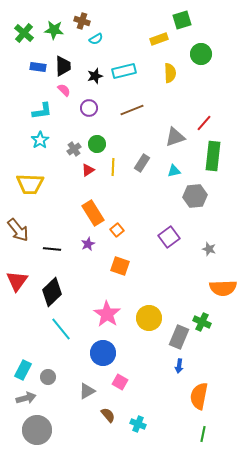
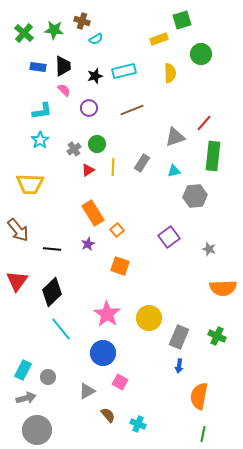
green cross at (202, 322): moved 15 px right, 14 px down
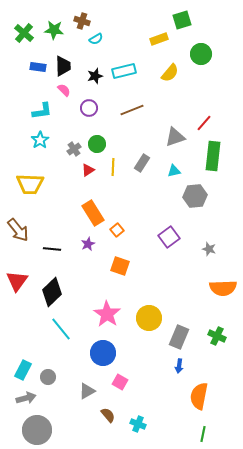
yellow semicircle at (170, 73): rotated 42 degrees clockwise
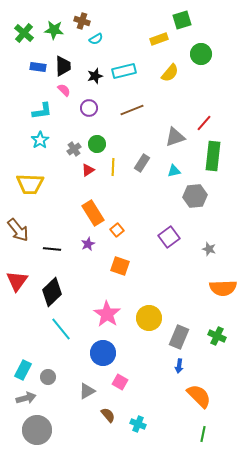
orange semicircle at (199, 396): rotated 124 degrees clockwise
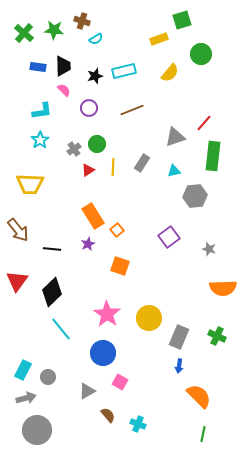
orange rectangle at (93, 213): moved 3 px down
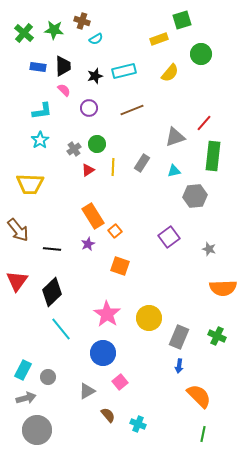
orange square at (117, 230): moved 2 px left, 1 px down
pink square at (120, 382): rotated 21 degrees clockwise
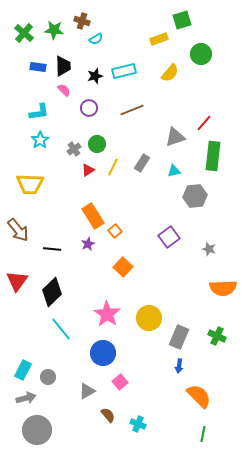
cyan L-shape at (42, 111): moved 3 px left, 1 px down
yellow line at (113, 167): rotated 24 degrees clockwise
orange square at (120, 266): moved 3 px right, 1 px down; rotated 24 degrees clockwise
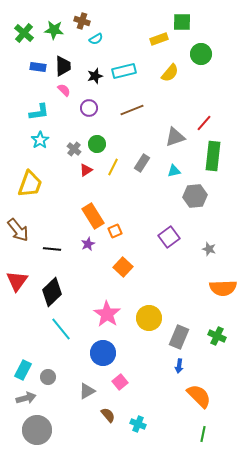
green square at (182, 20): moved 2 px down; rotated 18 degrees clockwise
gray cross at (74, 149): rotated 16 degrees counterclockwise
red triangle at (88, 170): moved 2 px left
yellow trapezoid at (30, 184): rotated 72 degrees counterclockwise
orange square at (115, 231): rotated 16 degrees clockwise
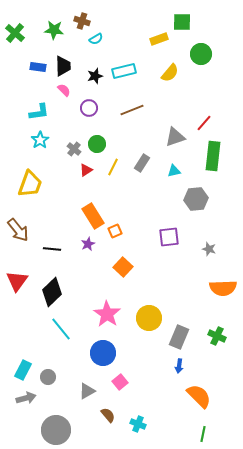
green cross at (24, 33): moved 9 px left
gray hexagon at (195, 196): moved 1 px right, 3 px down
purple square at (169, 237): rotated 30 degrees clockwise
gray circle at (37, 430): moved 19 px right
